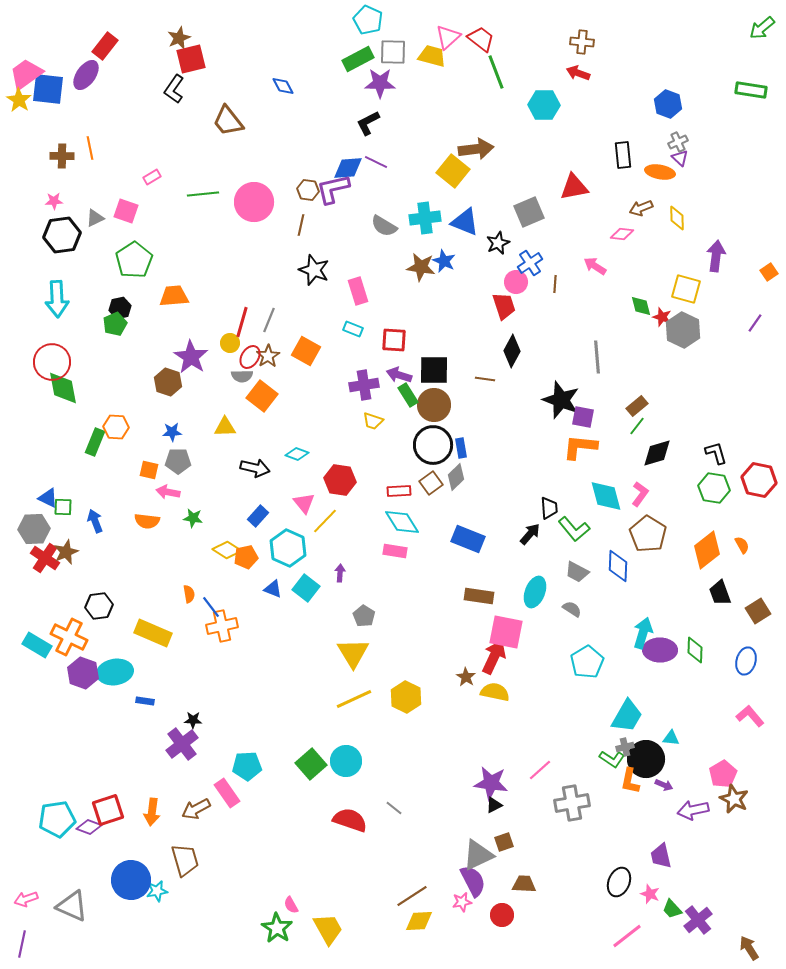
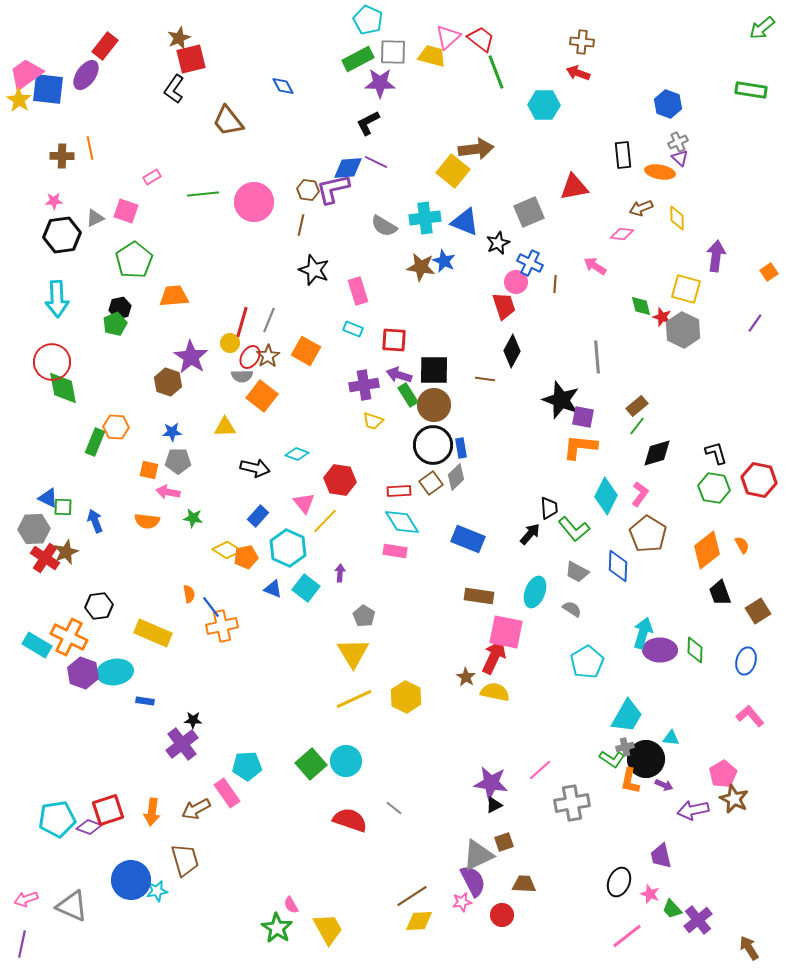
blue cross at (530, 263): rotated 30 degrees counterclockwise
cyan diamond at (606, 496): rotated 42 degrees clockwise
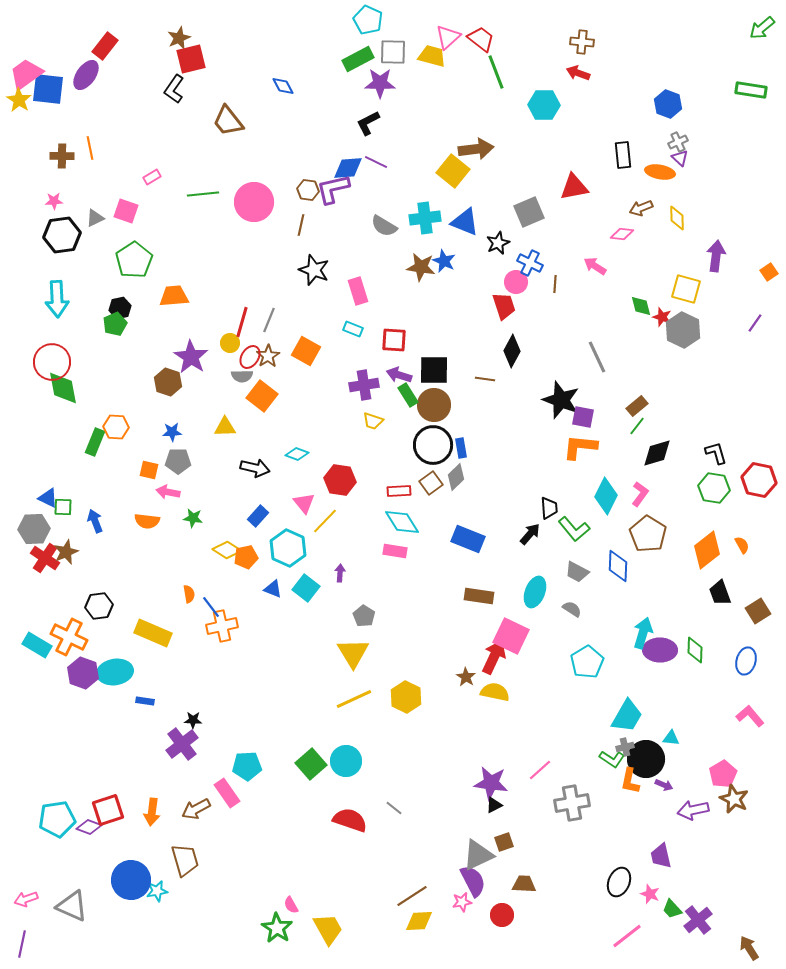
gray line at (597, 357): rotated 20 degrees counterclockwise
pink square at (506, 632): moved 5 px right, 4 px down; rotated 15 degrees clockwise
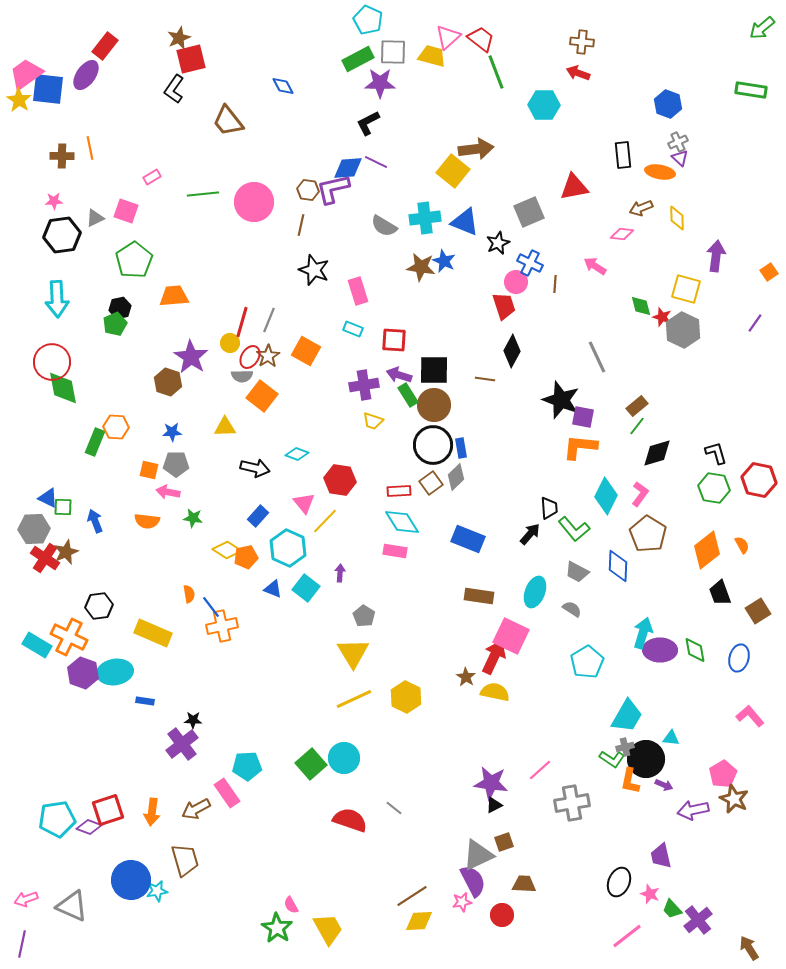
gray pentagon at (178, 461): moved 2 px left, 3 px down
green diamond at (695, 650): rotated 12 degrees counterclockwise
blue ellipse at (746, 661): moved 7 px left, 3 px up
cyan circle at (346, 761): moved 2 px left, 3 px up
